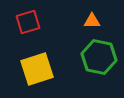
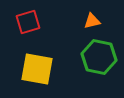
orange triangle: rotated 12 degrees counterclockwise
yellow square: rotated 28 degrees clockwise
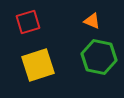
orange triangle: rotated 36 degrees clockwise
yellow square: moved 1 px right, 4 px up; rotated 28 degrees counterclockwise
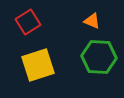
red square: rotated 15 degrees counterclockwise
green hexagon: rotated 8 degrees counterclockwise
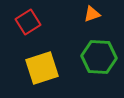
orange triangle: moved 7 px up; rotated 42 degrees counterclockwise
yellow square: moved 4 px right, 3 px down
